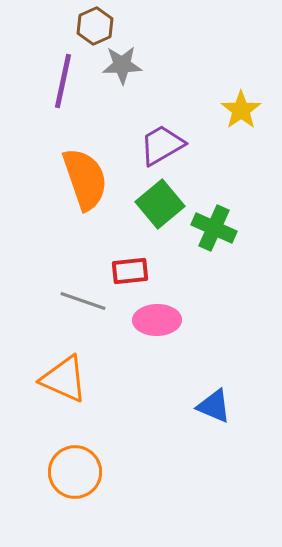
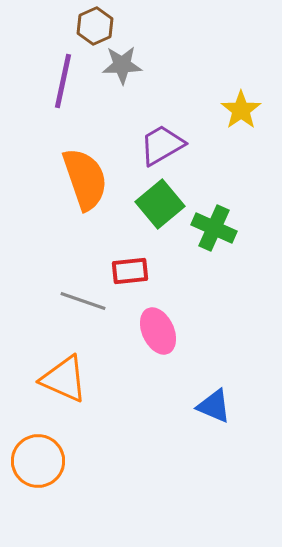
pink ellipse: moved 1 px right, 11 px down; rotated 66 degrees clockwise
orange circle: moved 37 px left, 11 px up
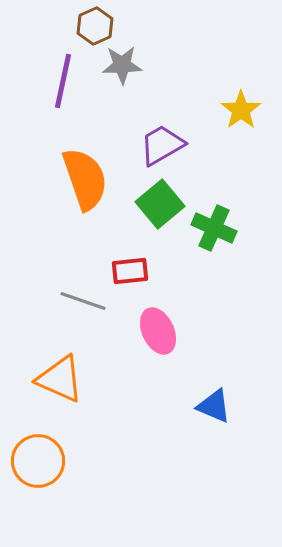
orange triangle: moved 4 px left
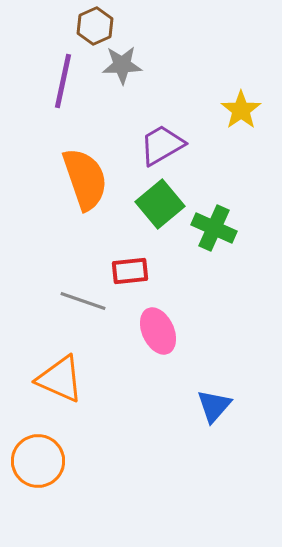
blue triangle: rotated 48 degrees clockwise
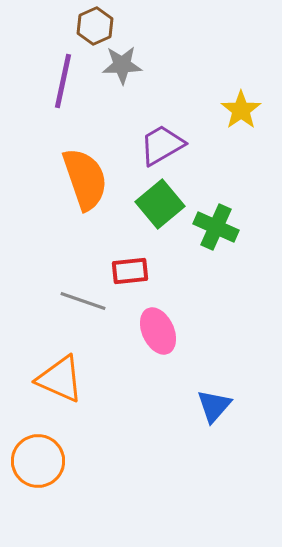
green cross: moved 2 px right, 1 px up
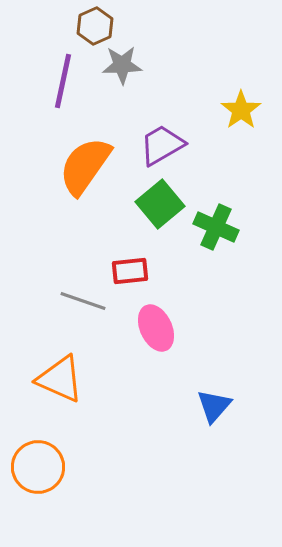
orange semicircle: moved 13 px up; rotated 126 degrees counterclockwise
pink ellipse: moved 2 px left, 3 px up
orange circle: moved 6 px down
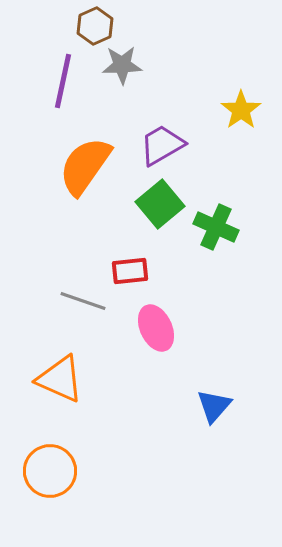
orange circle: moved 12 px right, 4 px down
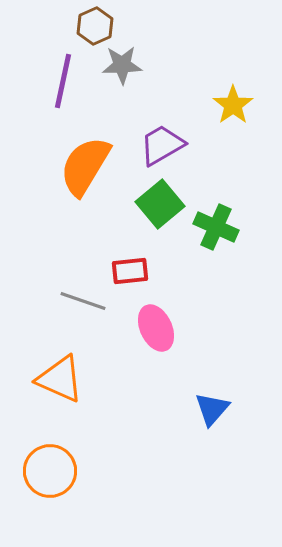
yellow star: moved 8 px left, 5 px up
orange semicircle: rotated 4 degrees counterclockwise
blue triangle: moved 2 px left, 3 px down
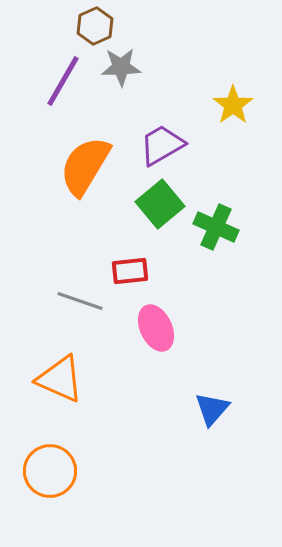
gray star: moved 1 px left, 2 px down
purple line: rotated 18 degrees clockwise
gray line: moved 3 px left
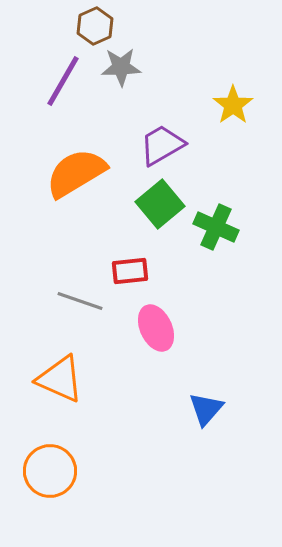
orange semicircle: moved 9 px left, 7 px down; rotated 28 degrees clockwise
blue triangle: moved 6 px left
